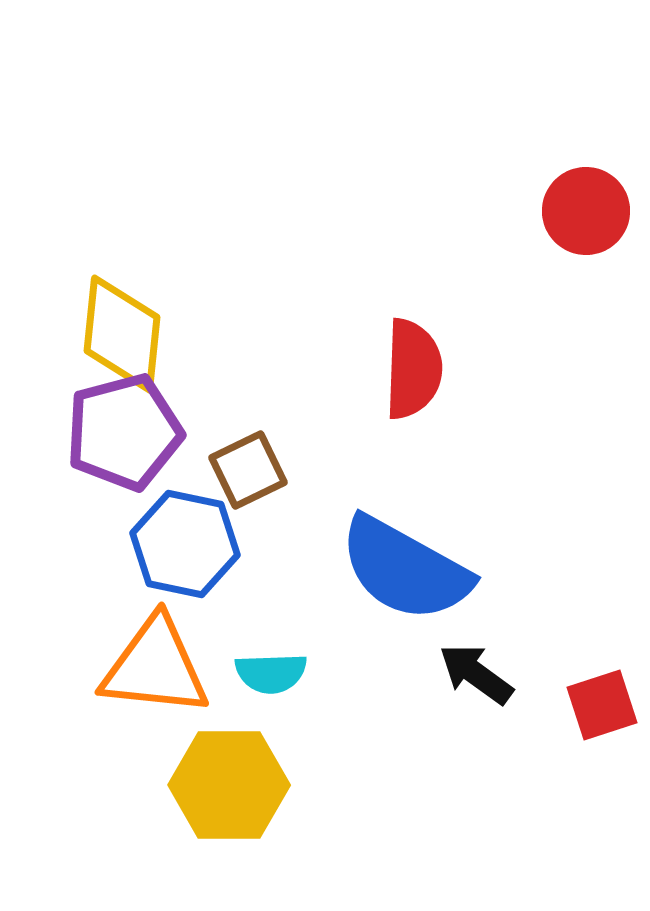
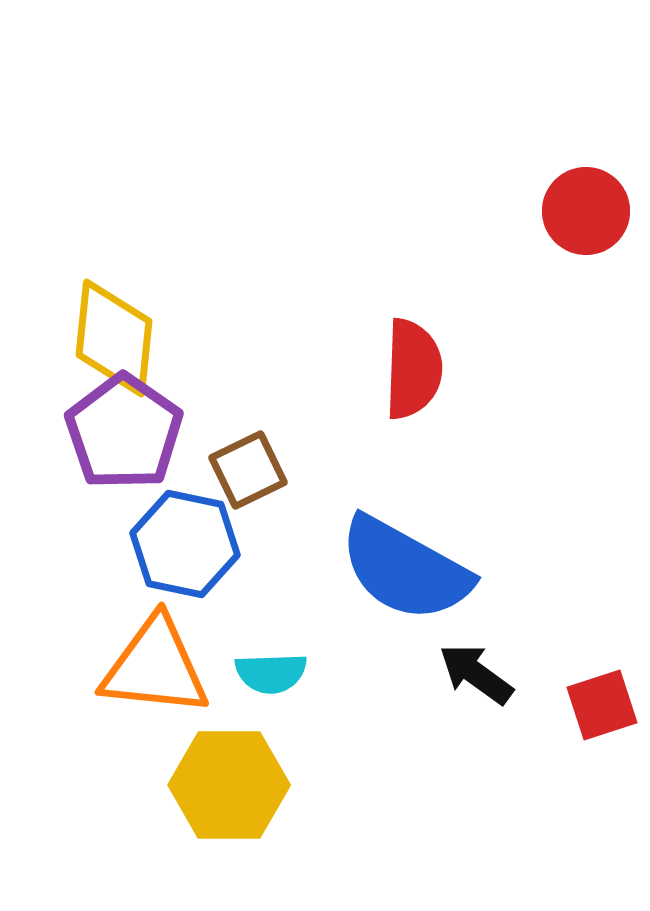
yellow diamond: moved 8 px left, 4 px down
purple pentagon: rotated 22 degrees counterclockwise
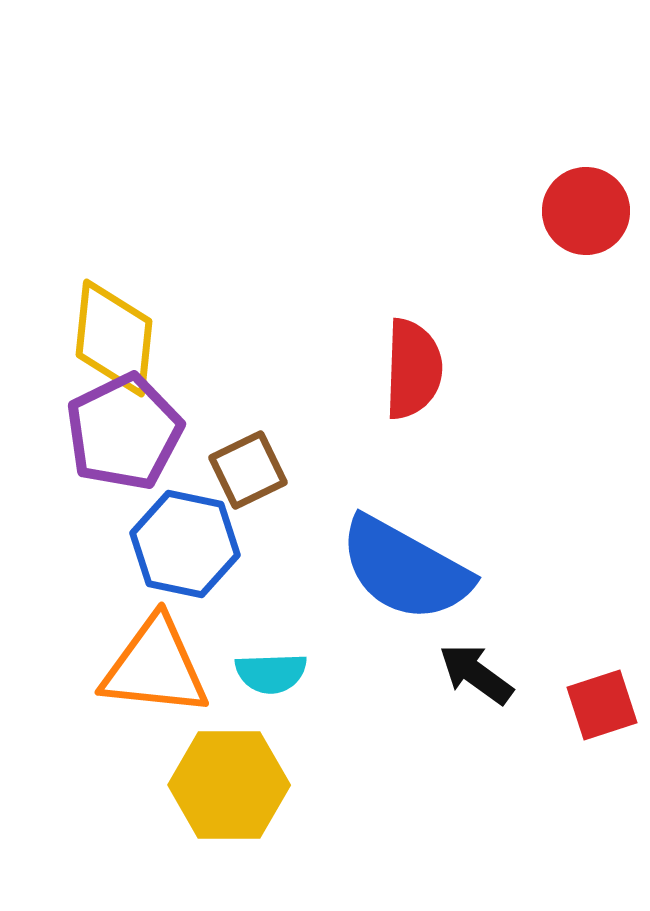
purple pentagon: rotated 11 degrees clockwise
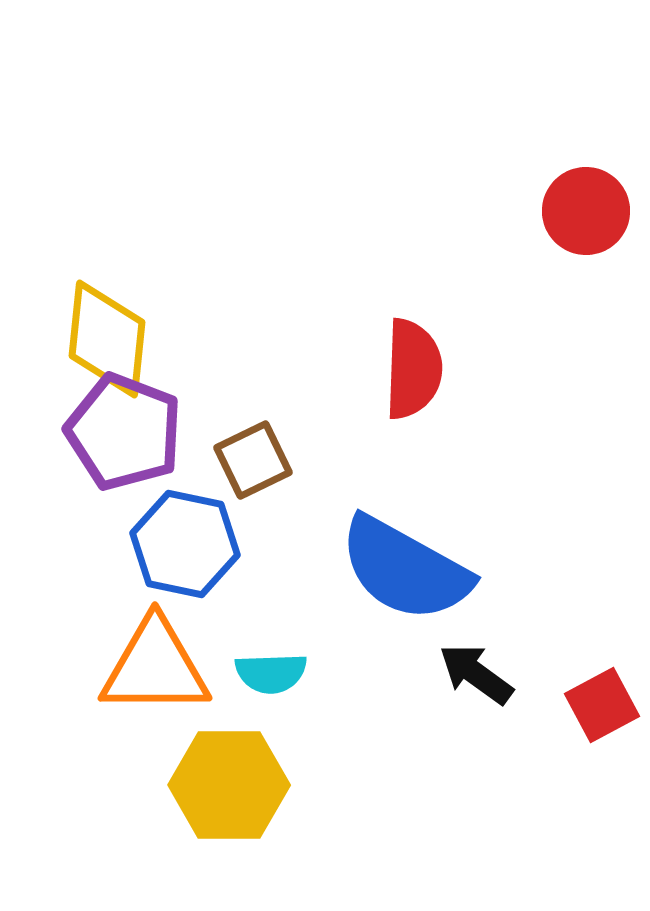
yellow diamond: moved 7 px left, 1 px down
purple pentagon: rotated 25 degrees counterclockwise
brown square: moved 5 px right, 10 px up
orange triangle: rotated 6 degrees counterclockwise
red square: rotated 10 degrees counterclockwise
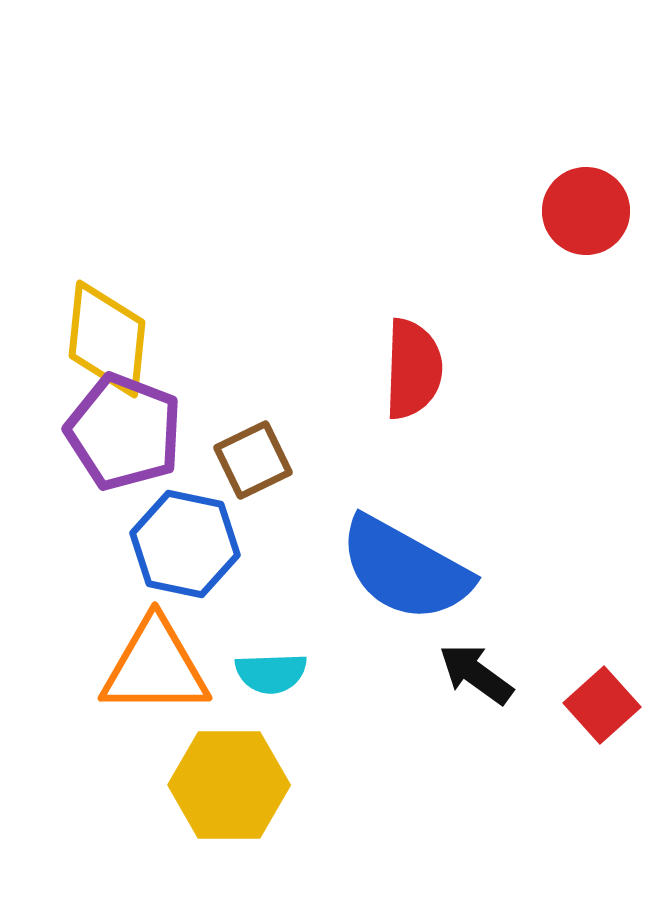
red square: rotated 14 degrees counterclockwise
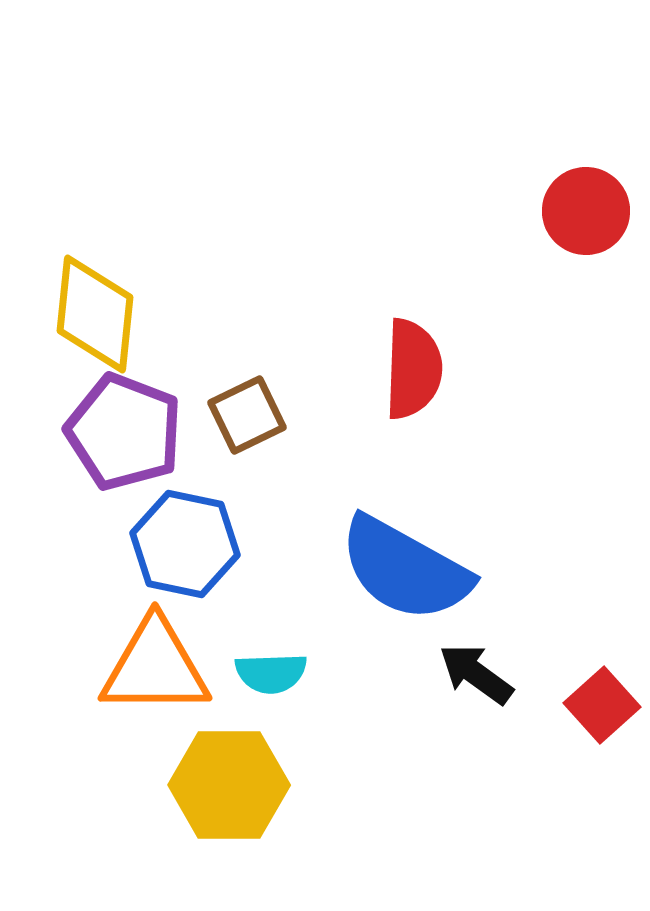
yellow diamond: moved 12 px left, 25 px up
brown square: moved 6 px left, 45 px up
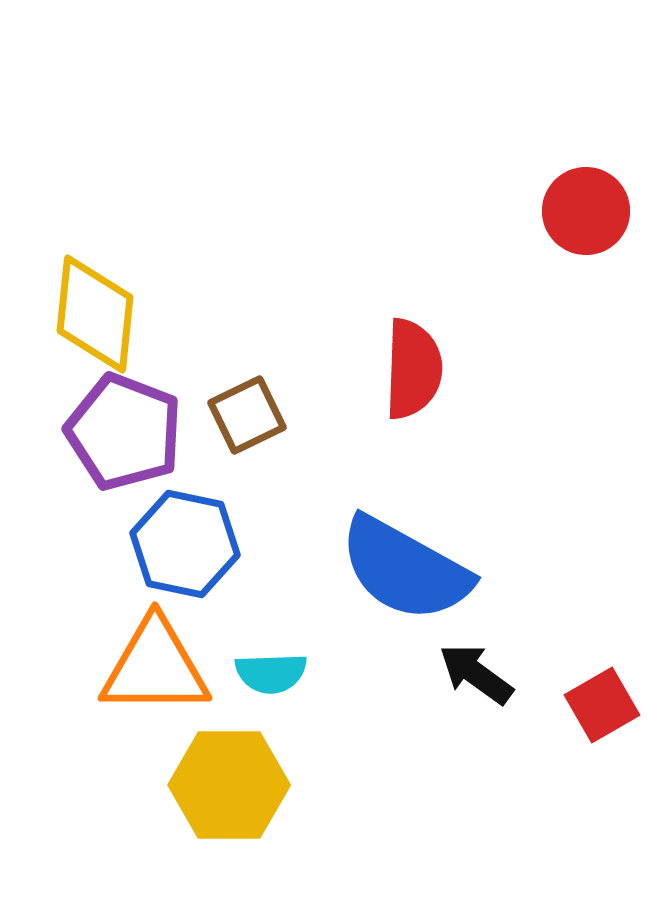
red square: rotated 12 degrees clockwise
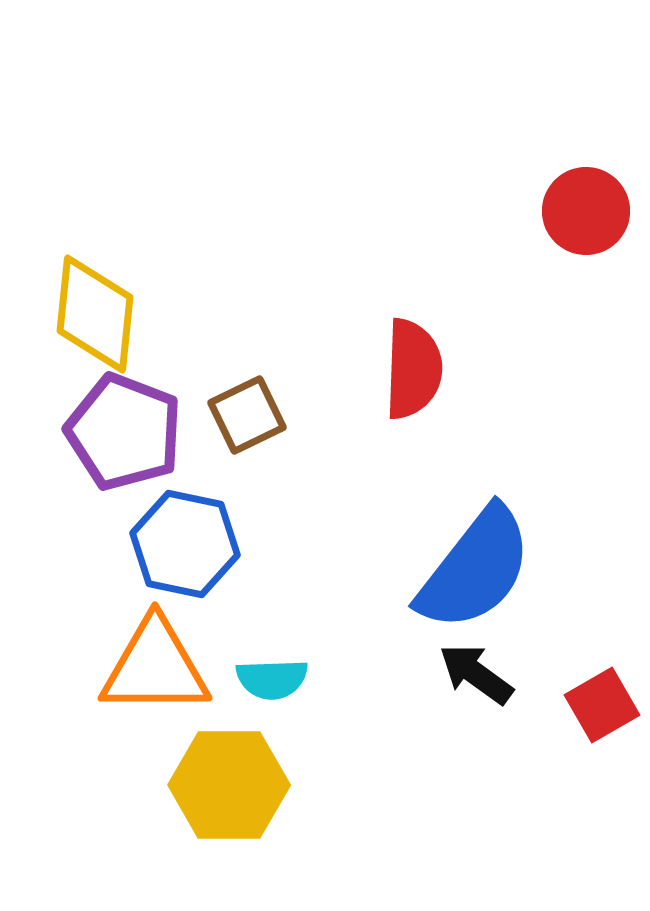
blue semicircle: moved 70 px right; rotated 81 degrees counterclockwise
cyan semicircle: moved 1 px right, 6 px down
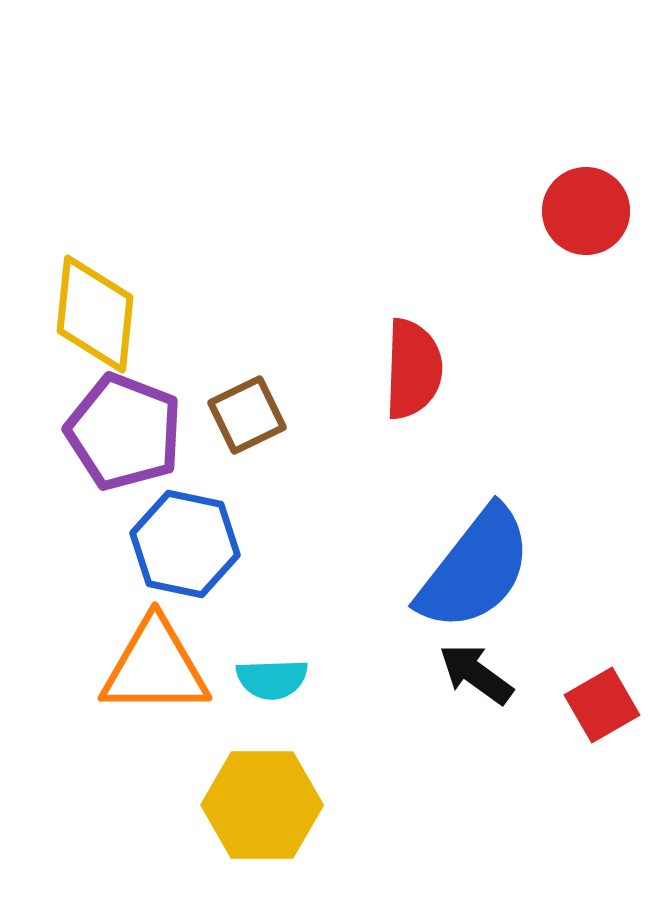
yellow hexagon: moved 33 px right, 20 px down
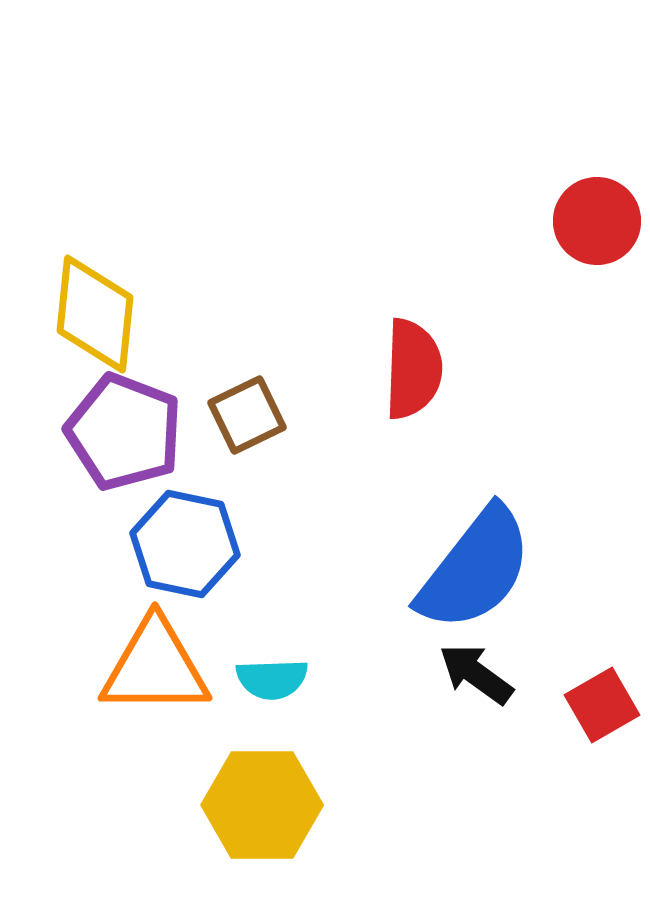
red circle: moved 11 px right, 10 px down
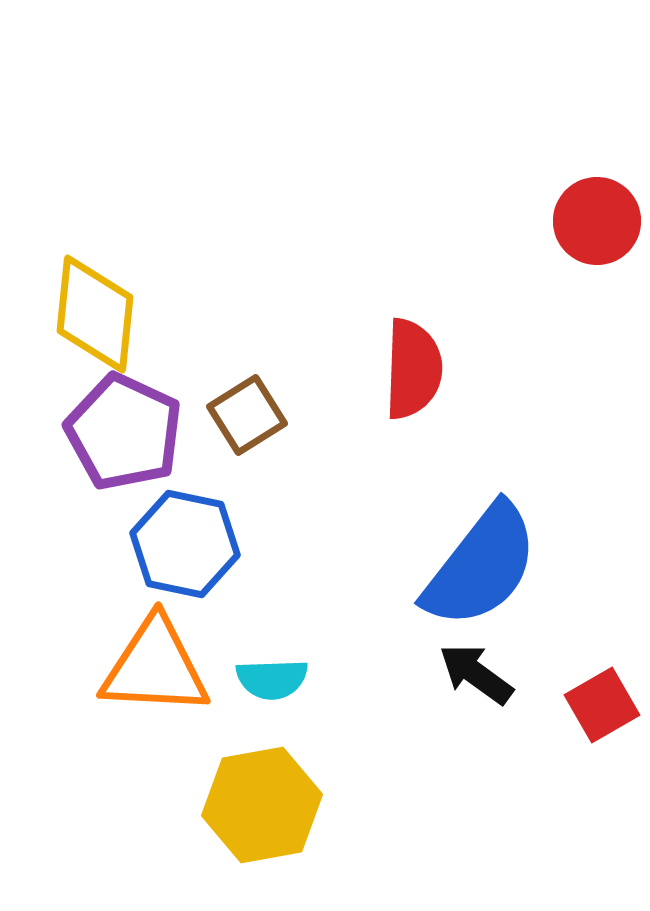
brown square: rotated 6 degrees counterclockwise
purple pentagon: rotated 4 degrees clockwise
blue semicircle: moved 6 px right, 3 px up
orange triangle: rotated 3 degrees clockwise
yellow hexagon: rotated 10 degrees counterclockwise
